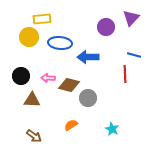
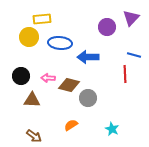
purple circle: moved 1 px right
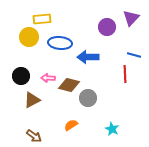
brown triangle: rotated 30 degrees counterclockwise
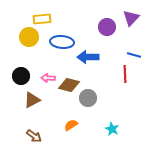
blue ellipse: moved 2 px right, 1 px up
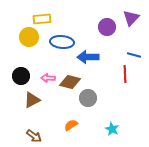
brown diamond: moved 1 px right, 3 px up
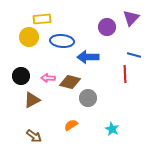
blue ellipse: moved 1 px up
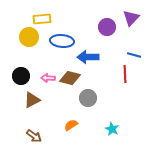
brown diamond: moved 4 px up
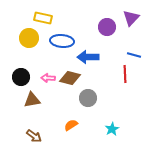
yellow rectangle: moved 1 px right, 1 px up; rotated 18 degrees clockwise
yellow circle: moved 1 px down
black circle: moved 1 px down
brown triangle: rotated 18 degrees clockwise
cyan star: rotated 16 degrees clockwise
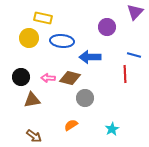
purple triangle: moved 4 px right, 6 px up
blue arrow: moved 2 px right
gray circle: moved 3 px left
